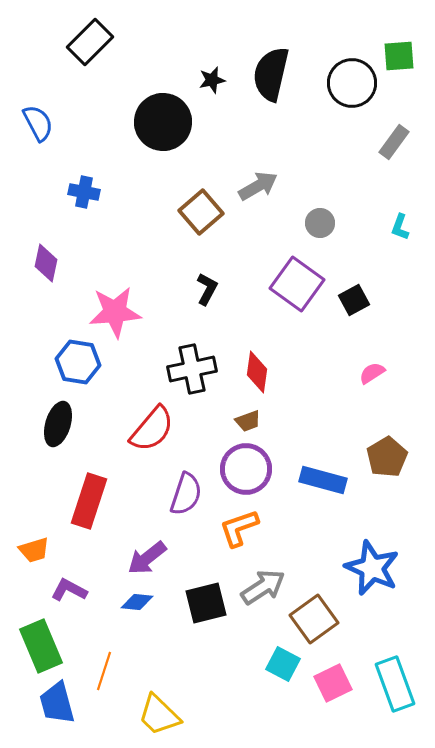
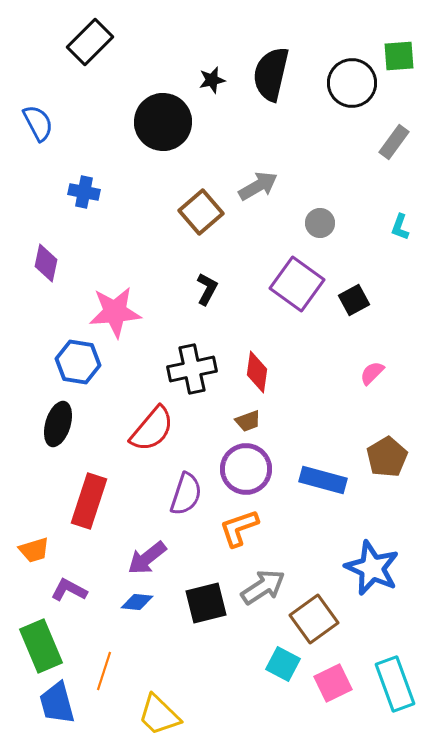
pink semicircle at (372, 373): rotated 12 degrees counterclockwise
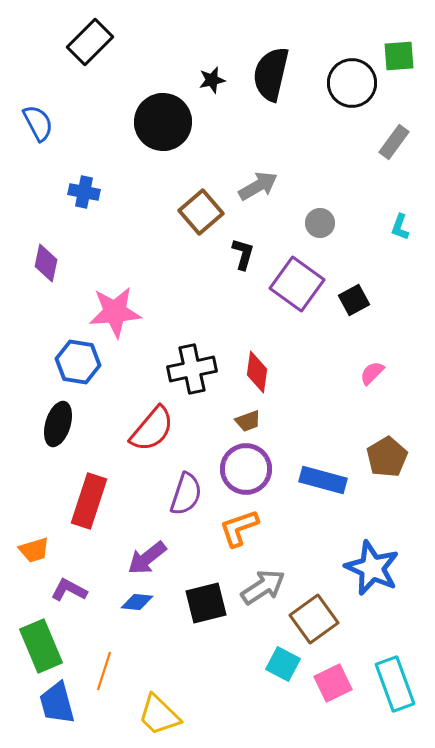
black L-shape at (207, 289): moved 36 px right, 35 px up; rotated 12 degrees counterclockwise
